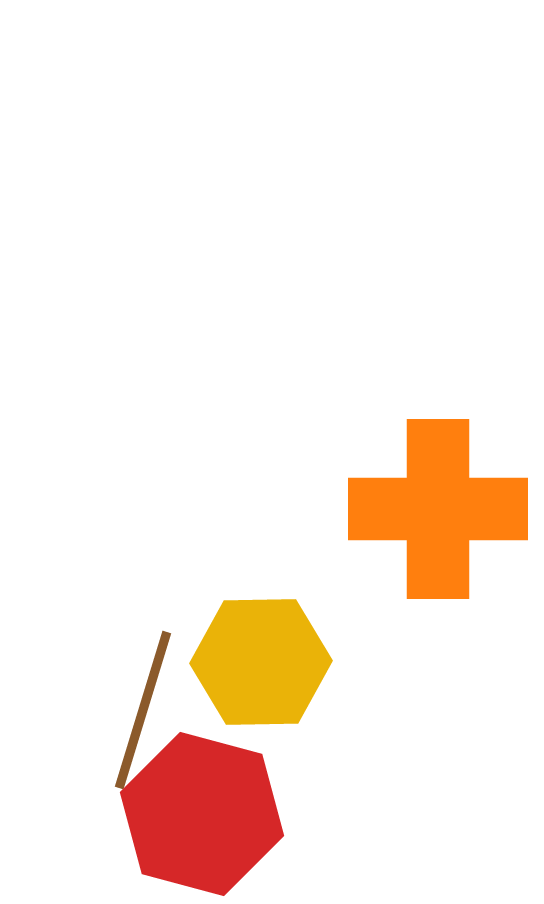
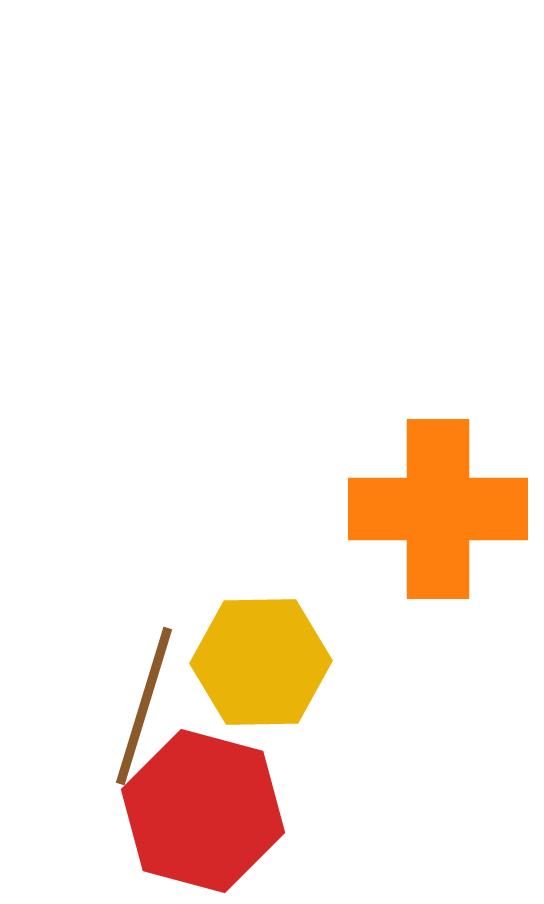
brown line: moved 1 px right, 4 px up
red hexagon: moved 1 px right, 3 px up
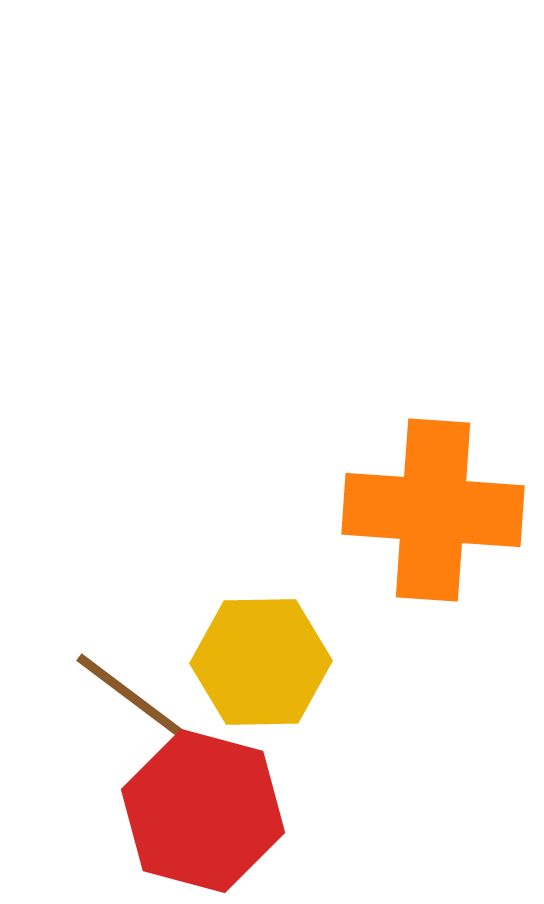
orange cross: moved 5 px left, 1 px down; rotated 4 degrees clockwise
brown line: rotated 70 degrees counterclockwise
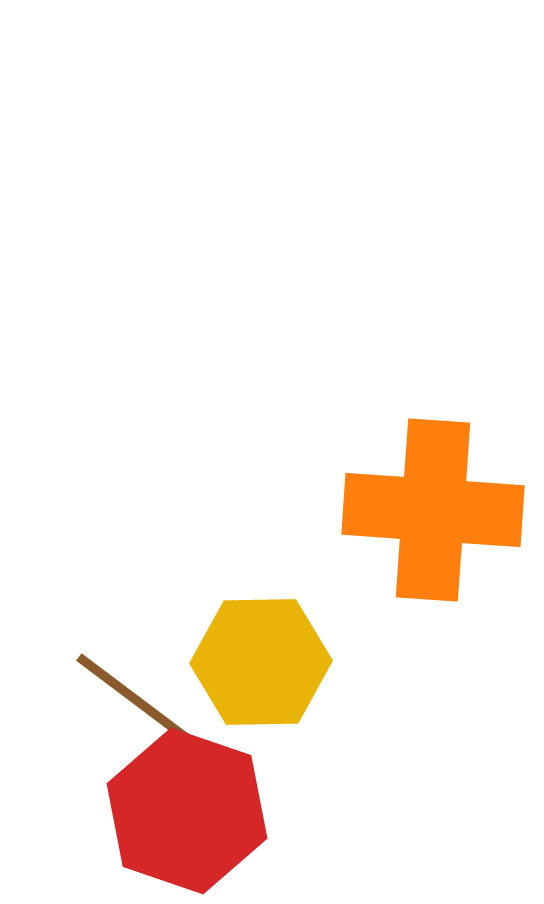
red hexagon: moved 16 px left; rotated 4 degrees clockwise
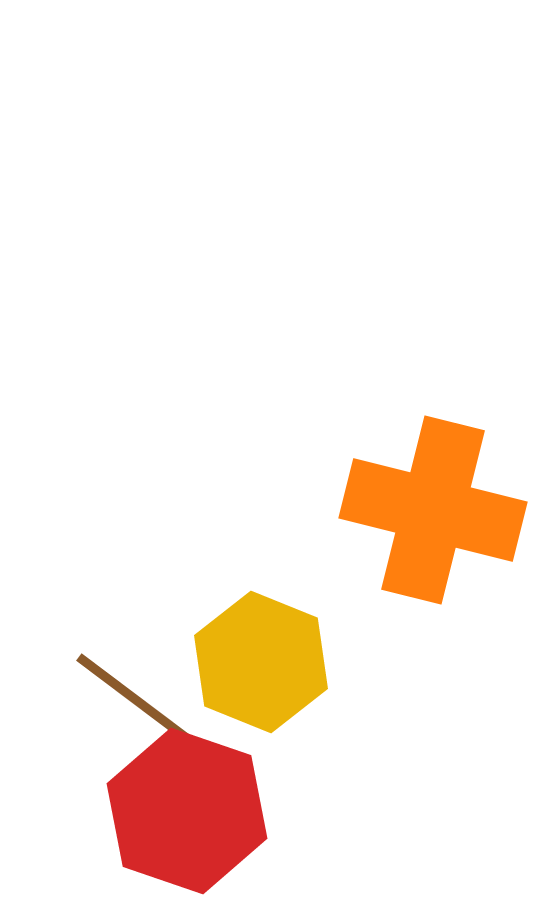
orange cross: rotated 10 degrees clockwise
yellow hexagon: rotated 23 degrees clockwise
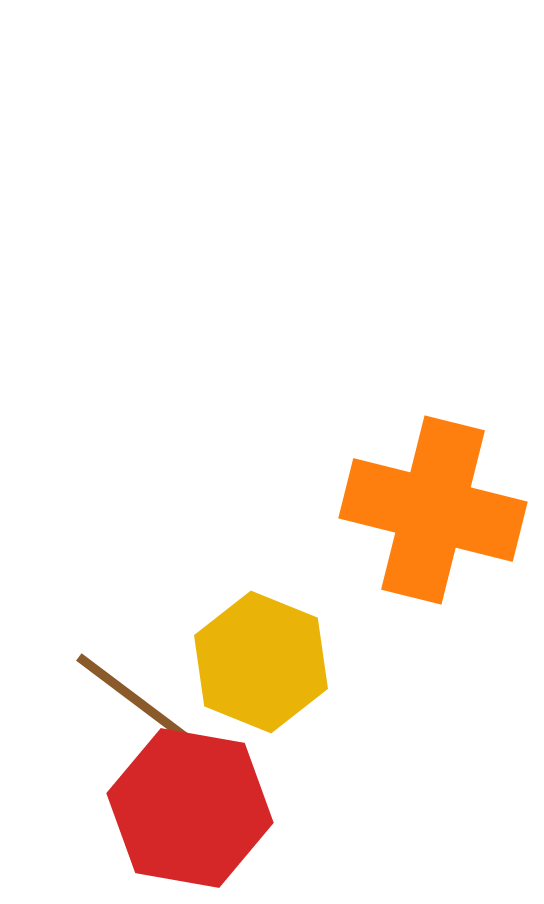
red hexagon: moved 3 px right, 3 px up; rotated 9 degrees counterclockwise
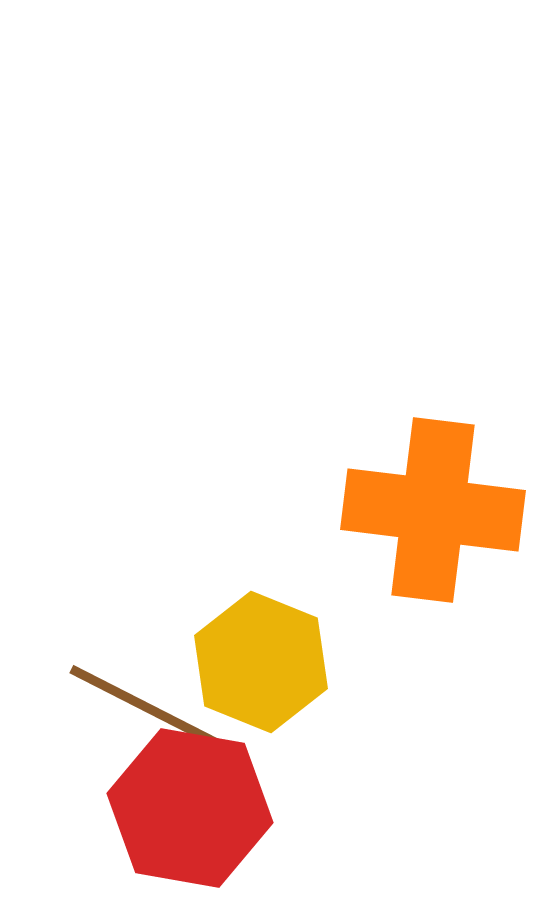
orange cross: rotated 7 degrees counterclockwise
brown line: rotated 10 degrees counterclockwise
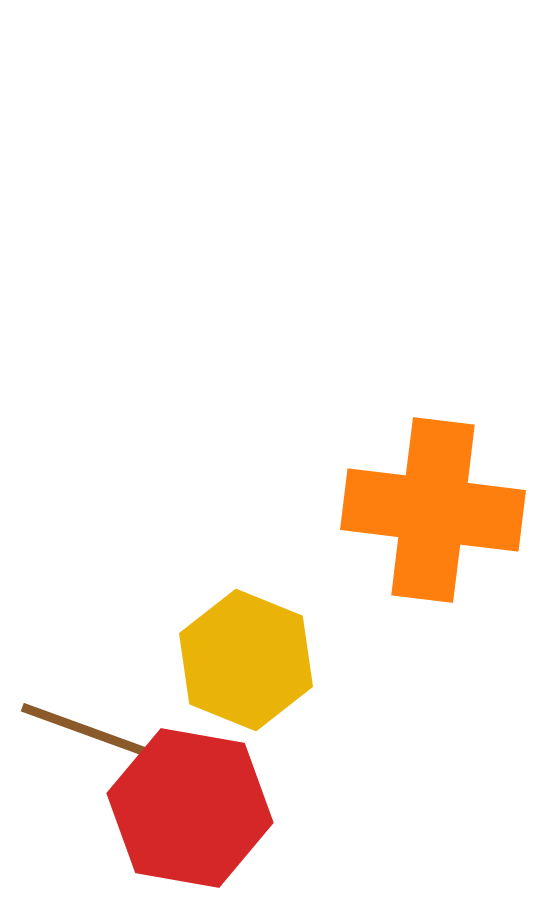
yellow hexagon: moved 15 px left, 2 px up
brown line: moved 45 px left, 29 px down; rotated 7 degrees counterclockwise
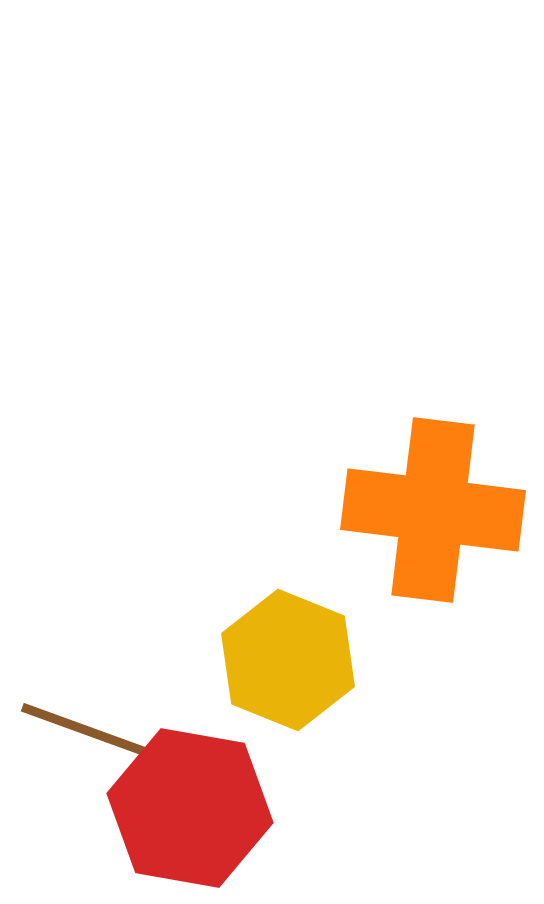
yellow hexagon: moved 42 px right
